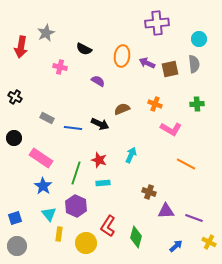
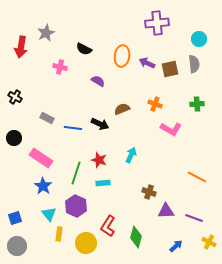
orange line: moved 11 px right, 13 px down
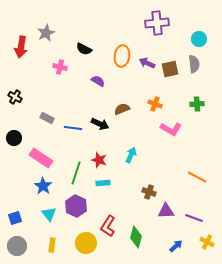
yellow rectangle: moved 7 px left, 11 px down
yellow cross: moved 2 px left
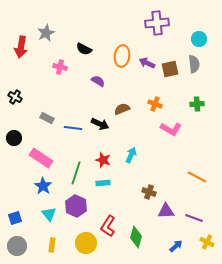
red star: moved 4 px right
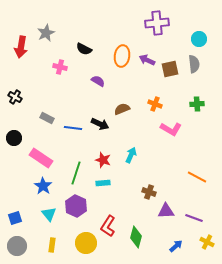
purple arrow: moved 3 px up
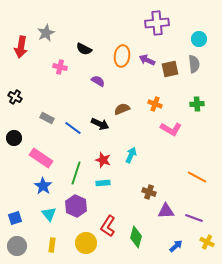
blue line: rotated 30 degrees clockwise
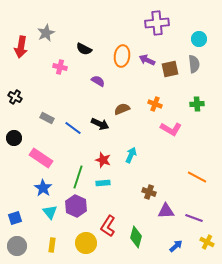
green line: moved 2 px right, 4 px down
blue star: moved 2 px down
cyan triangle: moved 1 px right, 2 px up
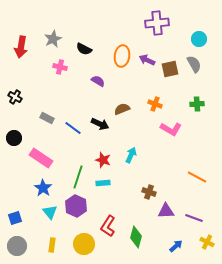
gray star: moved 7 px right, 6 px down
gray semicircle: rotated 24 degrees counterclockwise
yellow circle: moved 2 px left, 1 px down
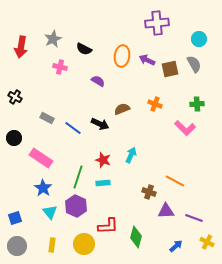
pink L-shape: moved 14 px right, 1 px up; rotated 15 degrees clockwise
orange line: moved 22 px left, 4 px down
red L-shape: rotated 125 degrees counterclockwise
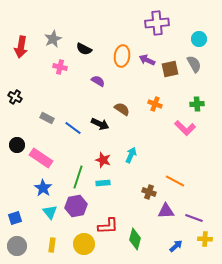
brown semicircle: rotated 56 degrees clockwise
black circle: moved 3 px right, 7 px down
purple hexagon: rotated 25 degrees clockwise
green diamond: moved 1 px left, 2 px down
yellow cross: moved 2 px left, 3 px up; rotated 24 degrees counterclockwise
